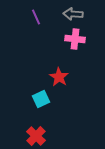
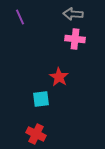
purple line: moved 16 px left
cyan square: rotated 18 degrees clockwise
red cross: moved 2 px up; rotated 18 degrees counterclockwise
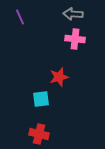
red star: rotated 24 degrees clockwise
red cross: moved 3 px right; rotated 12 degrees counterclockwise
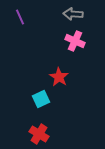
pink cross: moved 2 px down; rotated 18 degrees clockwise
red star: rotated 24 degrees counterclockwise
cyan square: rotated 18 degrees counterclockwise
red cross: rotated 18 degrees clockwise
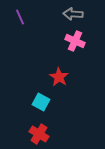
cyan square: moved 3 px down; rotated 36 degrees counterclockwise
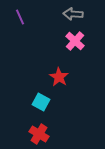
pink cross: rotated 18 degrees clockwise
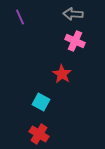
pink cross: rotated 18 degrees counterclockwise
red star: moved 3 px right, 3 px up
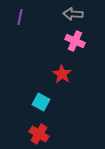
purple line: rotated 35 degrees clockwise
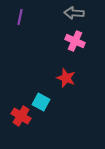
gray arrow: moved 1 px right, 1 px up
red star: moved 4 px right, 4 px down; rotated 12 degrees counterclockwise
red cross: moved 18 px left, 18 px up
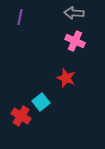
cyan square: rotated 24 degrees clockwise
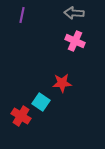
purple line: moved 2 px right, 2 px up
red star: moved 4 px left, 5 px down; rotated 24 degrees counterclockwise
cyan square: rotated 18 degrees counterclockwise
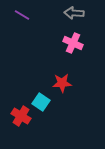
purple line: rotated 70 degrees counterclockwise
pink cross: moved 2 px left, 2 px down
